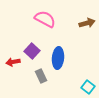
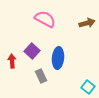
red arrow: moved 1 px left, 1 px up; rotated 96 degrees clockwise
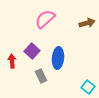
pink semicircle: rotated 70 degrees counterclockwise
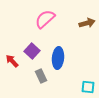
red arrow: rotated 40 degrees counterclockwise
cyan square: rotated 32 degrees counterclockwise
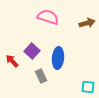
pink semicircle: moved 3 px right, 2 px up; rotated 60 degrees clockwise
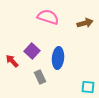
brown arrow: moved 2 px left
gray rectangle: moved 1 px left, 1 px down
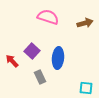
cyan square: moved 2 px left, 1 px down
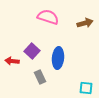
red arrow: rotated 40 degrees counterclockwise
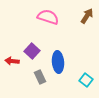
brown arrow: moved 2 px right, 7 px up; rotated 42 degrees counterclockwise
blue ellipse: moved 4 px down; rotated 10 degrees counterclockwise
cyan square: moved 8 px up; rotated 32 degrees clockwise
